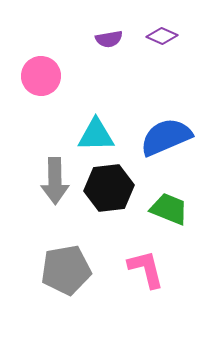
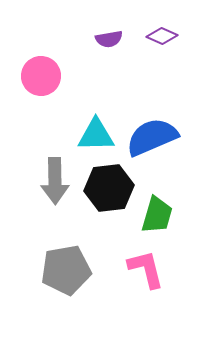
blue semicircle: moved 14 px left
green trapezoid: moved 12 px left, 6 px down; rotated 84 degrees clockwise
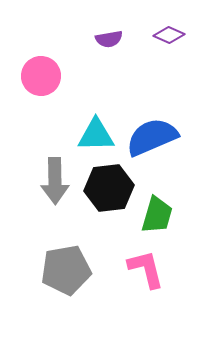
purple diamond: moved 7 px right, 1 px up
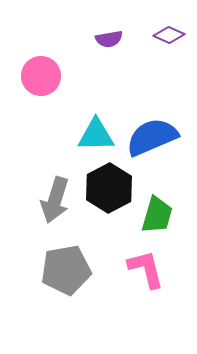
gray arrow: moved 19 px down; rotated 18 degrees clockwise
black hexagon: rotated 21 degrees counterclockwise
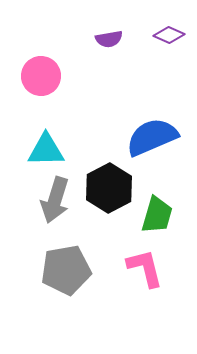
cyan triangle: moved 50 px left, 15 px down
pink L-shape: moved 1 px left, 1 px up
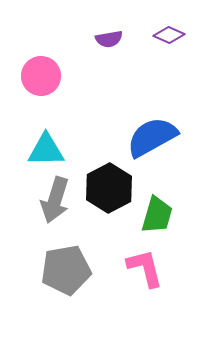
blue semicircle: rotated 6 degrees counterclockwise
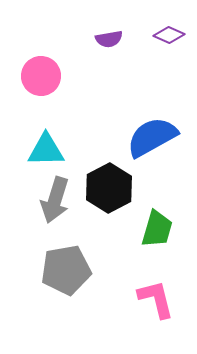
green trapezoid: moved 14 px down
pink L-shape: moved 11 px right, 31 px down
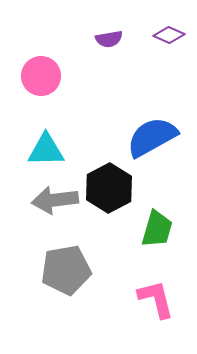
gray arrow: rotated 66 degrees clockwise
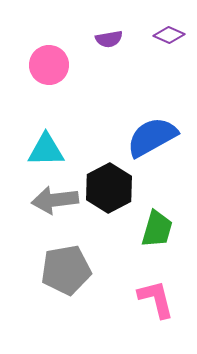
pink circle: moved 8 px right, 11 px up
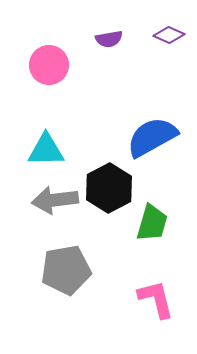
green trapezoid: moved 5 px left, 6 px up
